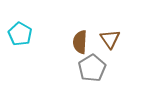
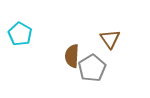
brown semicircle: moved 8 px left, 14 px down
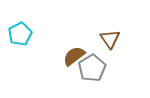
cyan pentagon: rotated 15 degrees clockwise
brown semicircle: moved 2 px right; rotated 50 degrees clockwise
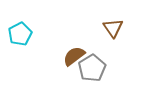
brown triangle: moved 3 px right, 11 px up
